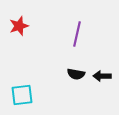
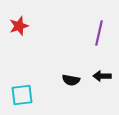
purple line: moved 22 px right, 1 px up
black semicircle: moved 5 px left, 6 px down
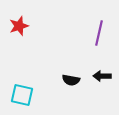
cyan square: rotated 20 degrees clockwise
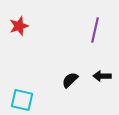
purple line: moved 4 px left, 3 px up
black semicircle: moved 1 px left; rotated 126 degrees clockwise
cyan square: moved 5 px down
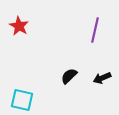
red star: rotated 24 degrees counterclockwise
black arrow: moved 2 px down; rotated 24 degrees counterclockwise
black semicircle: moved 1 px left, 4 px up
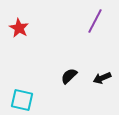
red star: moved 2 px down
purple line: moved 9 px up; rotated 15 degrees clockwise
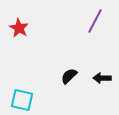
black arrow: rotated 24 degrees clockwise
